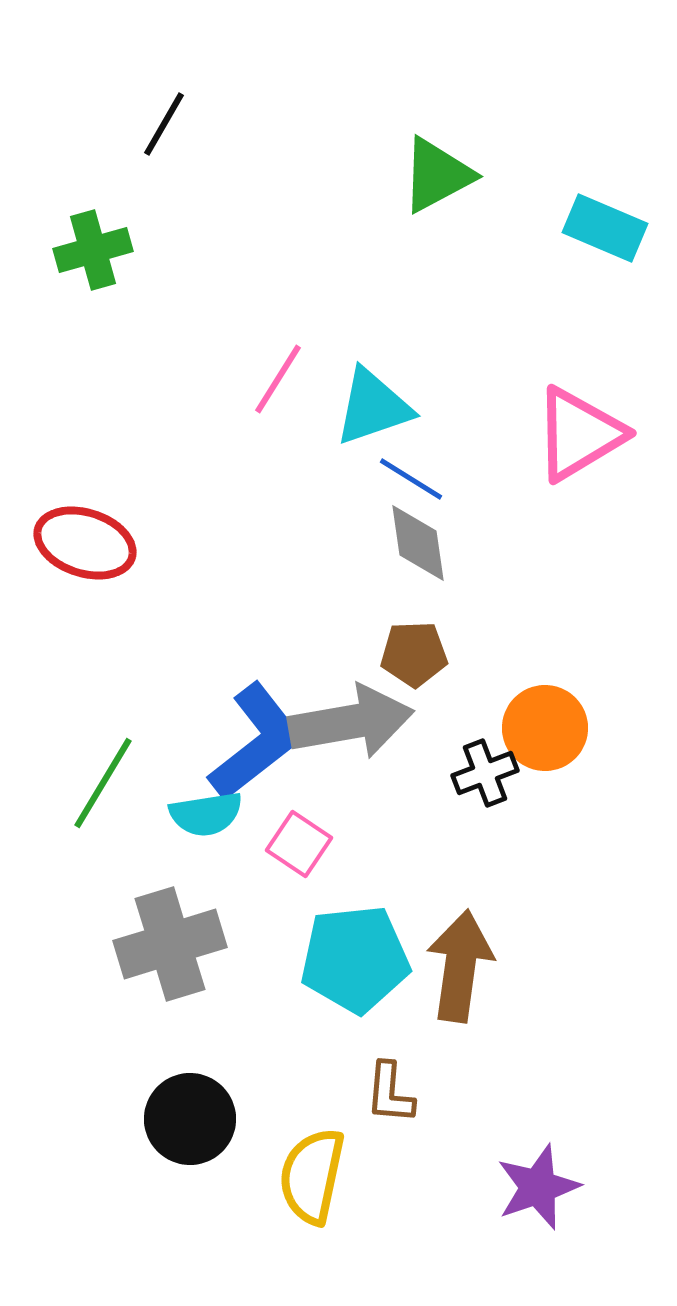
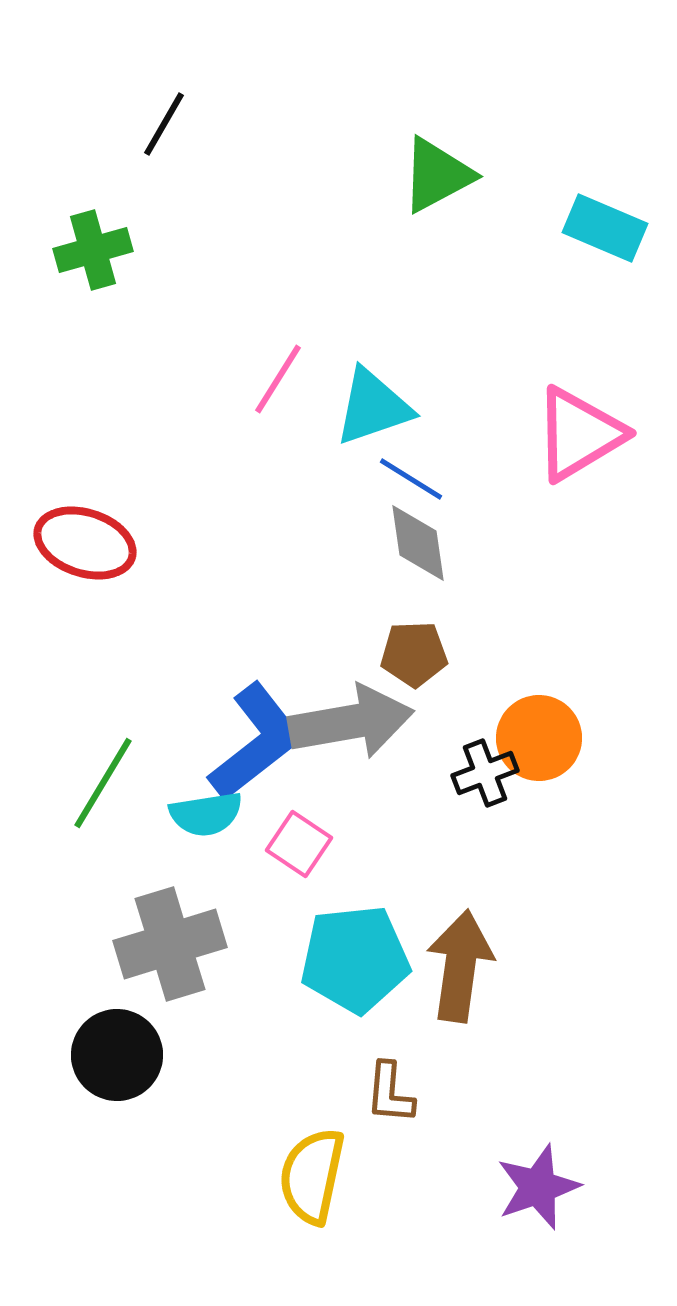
orange circle: moved 6 px left, 10 px down
black circle: moved 73 px left, 64 px up
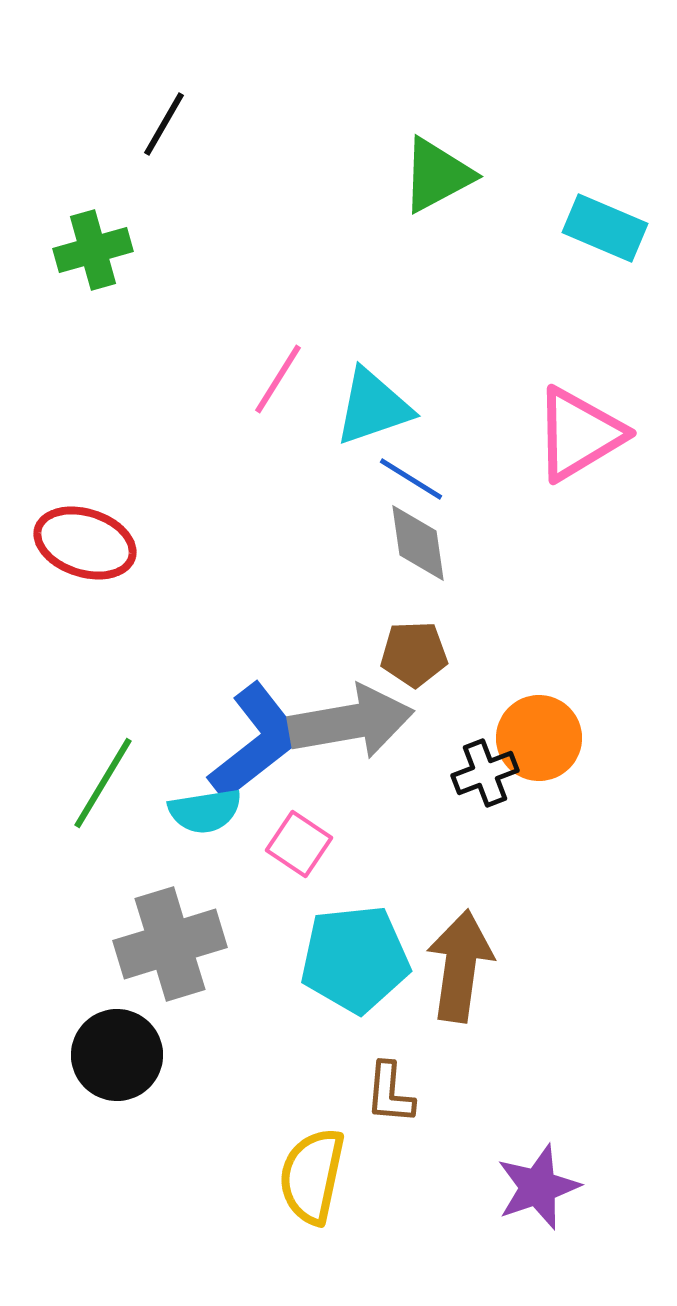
cyan semicircle: moved 1 px left, 3 px up
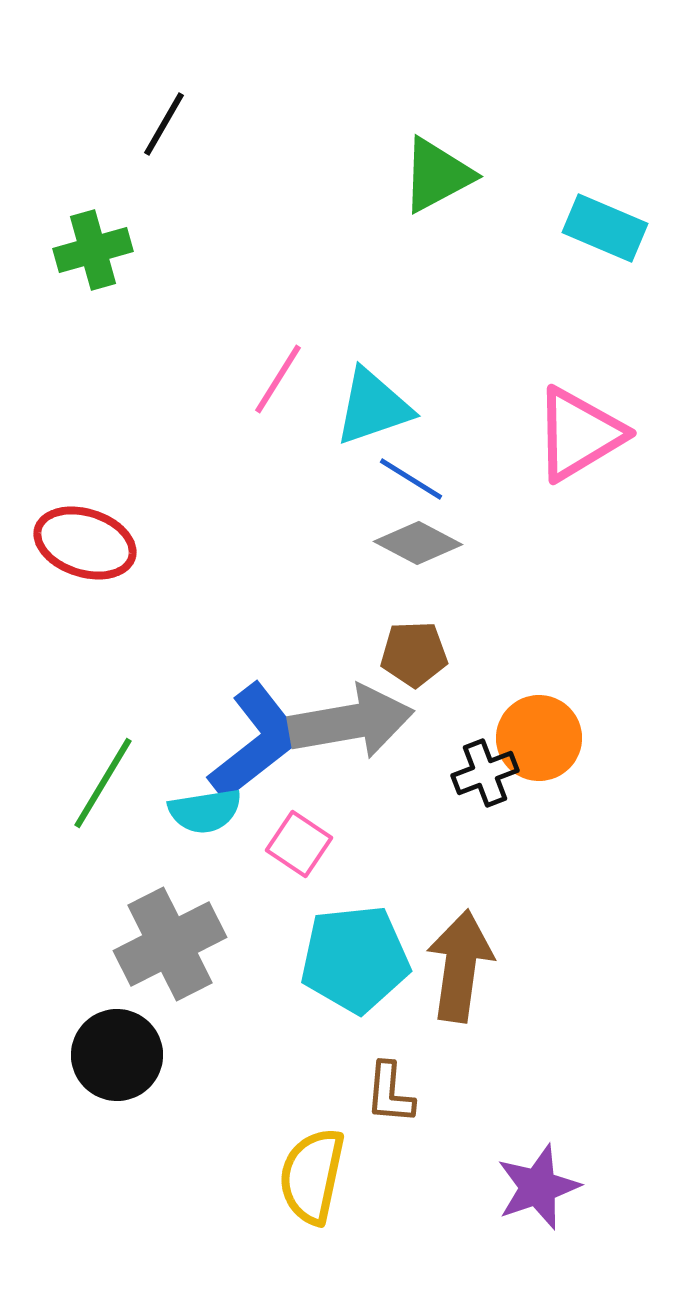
gray diamond: rotated 54 degrees counterclockwise
gray cross: rotated 10 degrees counterclockwise
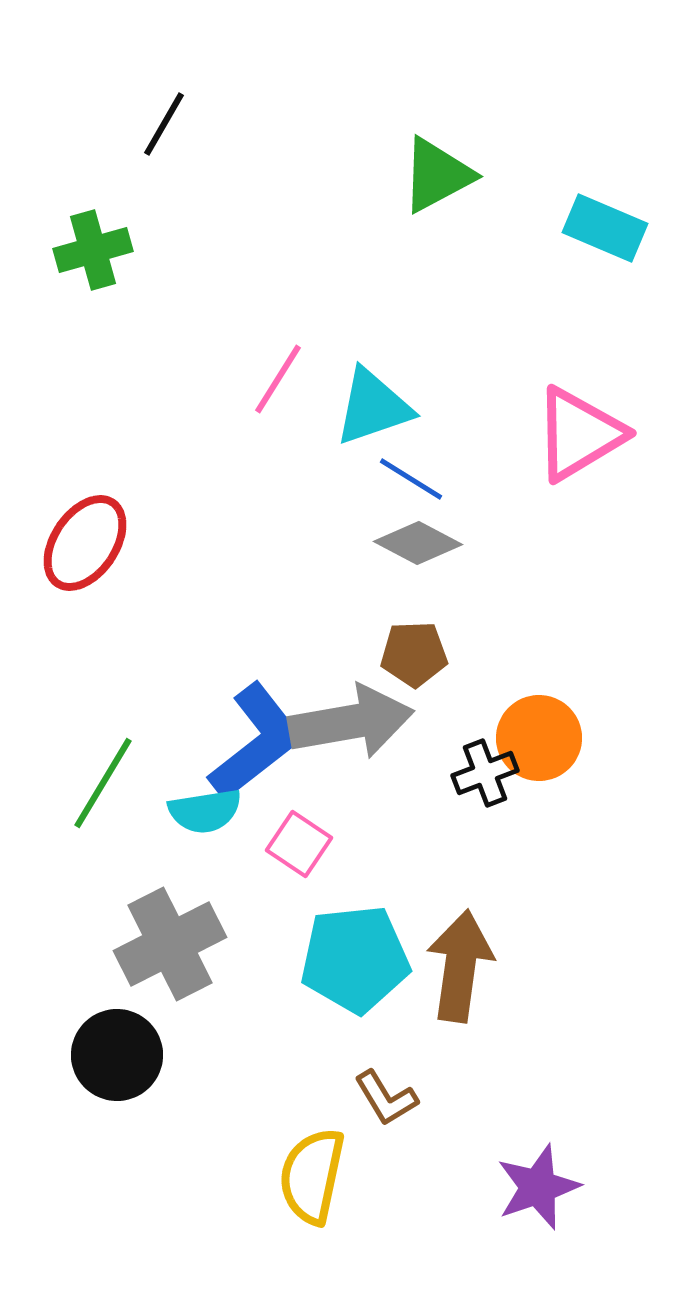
red ellipse: rotated 74 degrees counterclockwise
brown L-shape: moved 4 px left, 5 px down; rotated 36 degrees counterclockwise
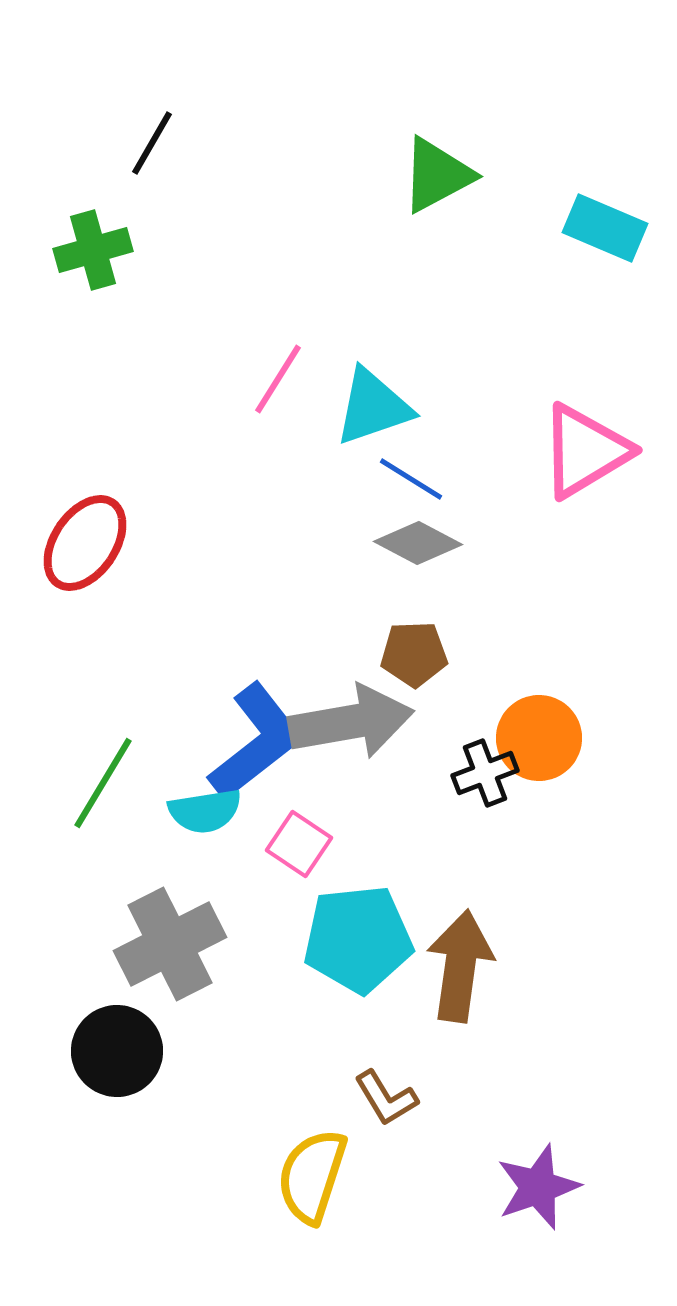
black line: moved 12 px left, 19 px down
pink triangle: moved 6 px right, 17 px down
cyan pentagon: moved 3 px right, 20 px up
black circle: moved 4 px up
yellow semicircle: rotated 6 degrees clockwise
